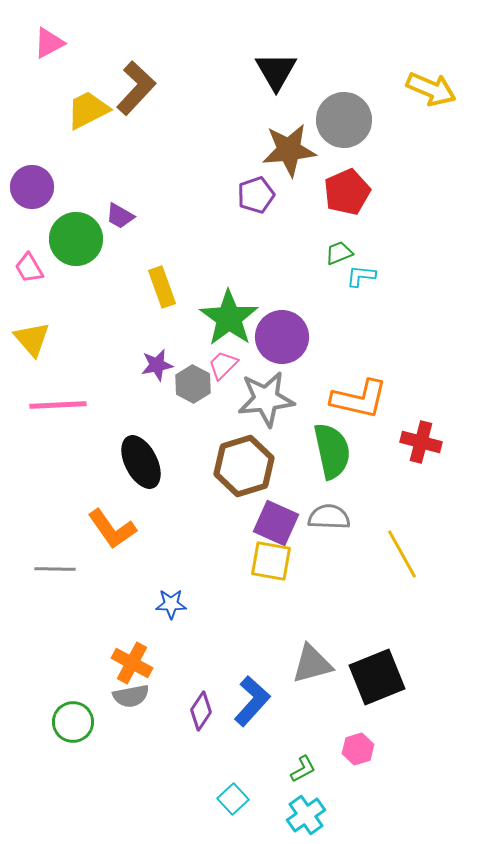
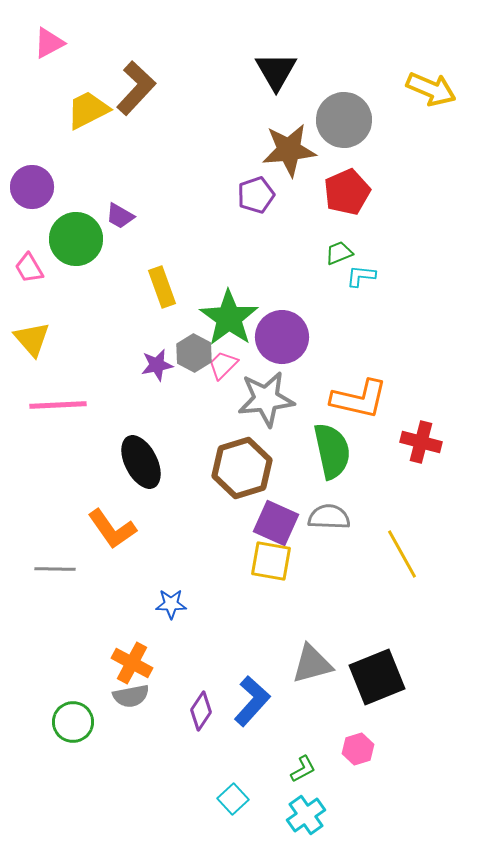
gray hexagon at (193, 384): moved 1 px right, 31 px up
brown hexagon at (244, 466): moved 2 px left, 2 px down
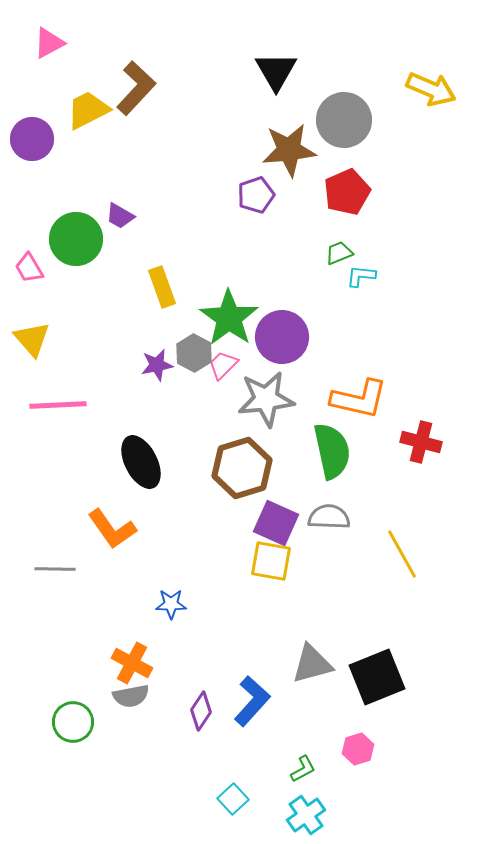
purple circle at (32, 187): moved 48 px up
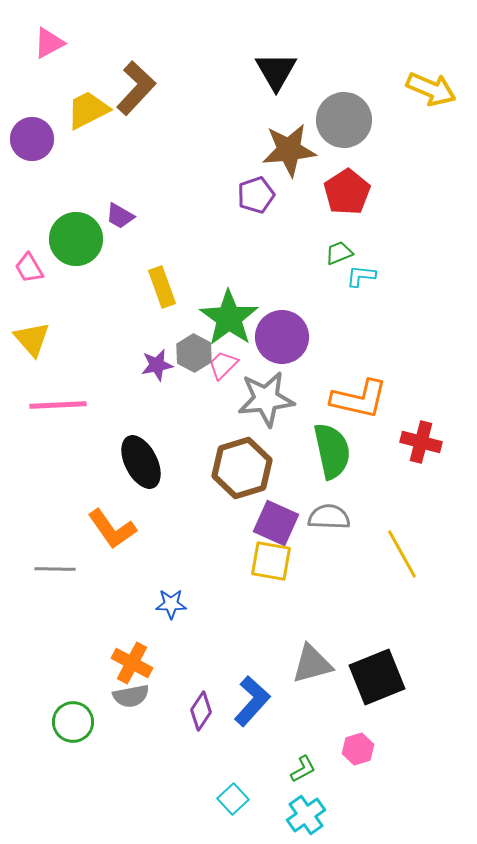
red pentagon at (347, 192): rotated 9 degrees counterclockwise
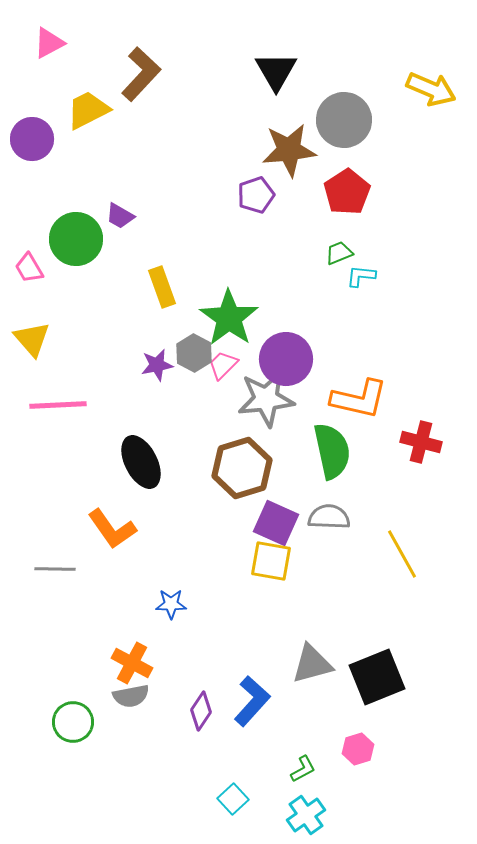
brown L-shape at (136, 88): moved 5 px right, 14 px up
purple circle at (282, 337): moved 4 px right, 22 px down
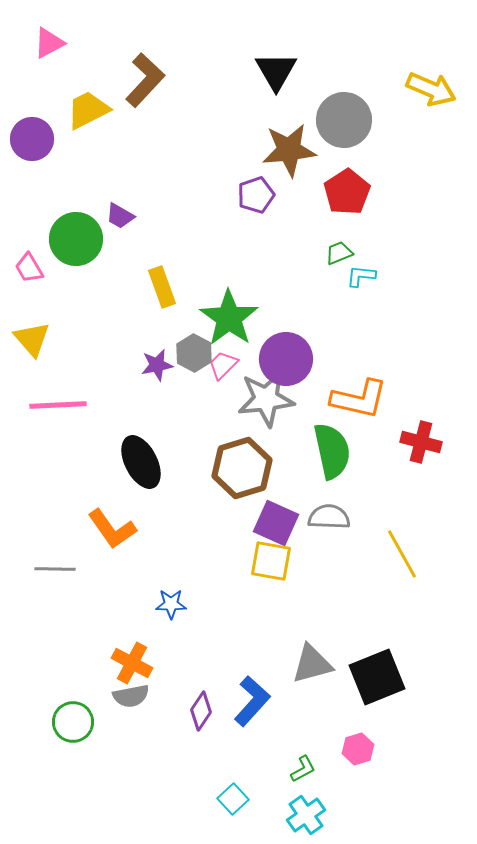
brown L-shape at (141, 74): moved 4 px right, 6 px down
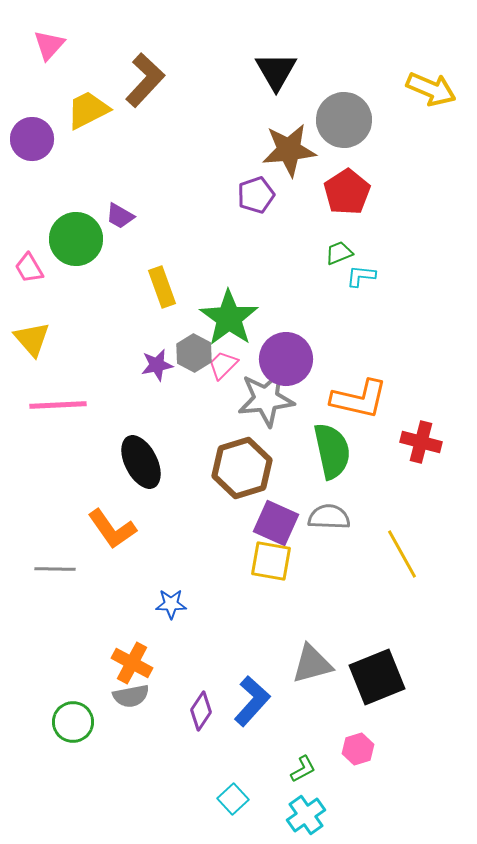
pink triangle at (49, 43): moved 2 px down; rotated 20 degrees counterclockwise
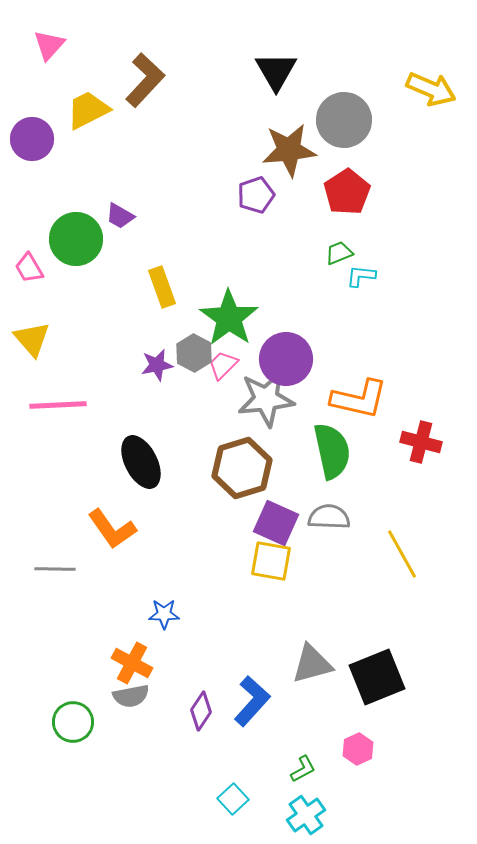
blue star at (171, 604): moved 7 px left, 10 px down
pink hexagon at (358, 749): rotated 8 degrees counterclockwise
